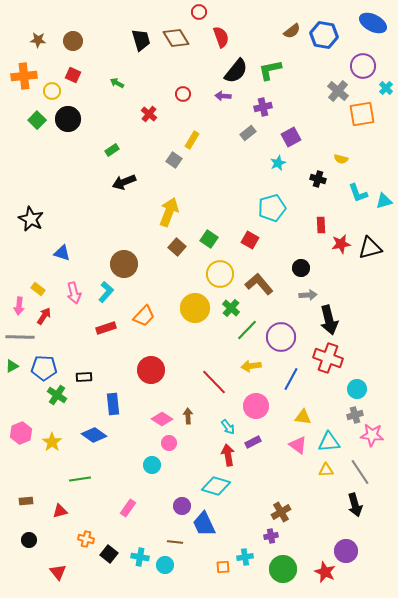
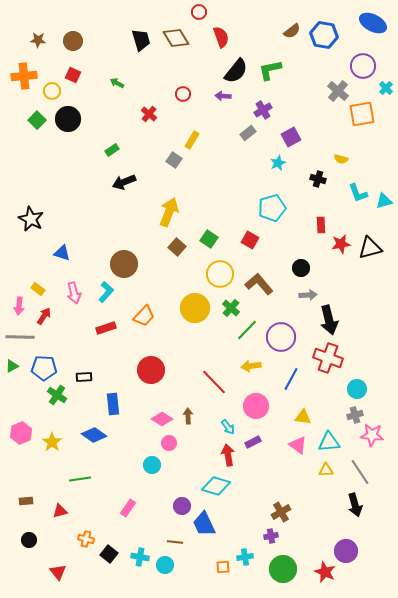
purple cross at (263, 107): moved 3 px down; rotated 18 degrees counterclockwise
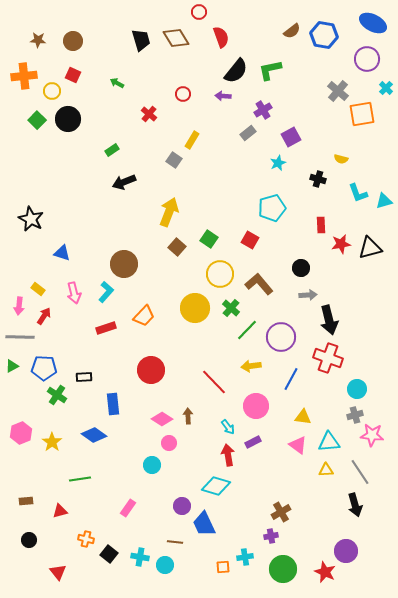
purple circle at (363, 66): moved 4 px right, 7 px up
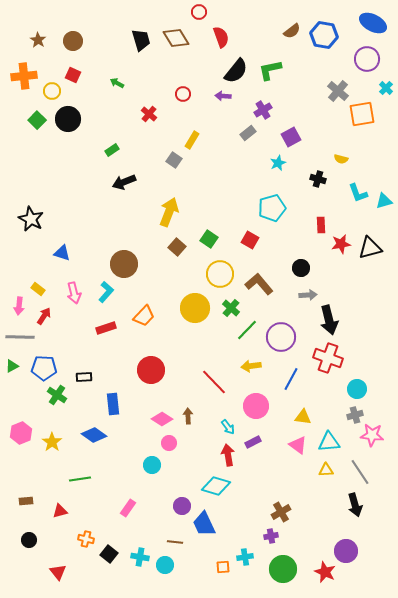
brown star at (38, 40): rotated 28 degrees clockwise
